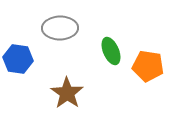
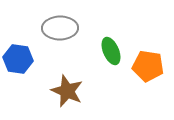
brown star: moved 2 px up; rotated 12 degrees counterclockwise
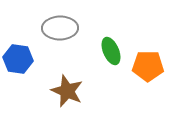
orange pentagon: rotated 8 degrees counterclockwise
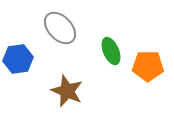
gray ellipse: rotated 48 degrees clockwise
blue hexagon: rotated 16 degrees counterclockwise
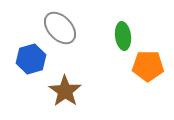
green ellipse: moved 12 px right, 15 px up; rotated 16 degrees clockwise
blue hexagon: moved 13 px right; rotated 8 degrees counterclockwise
brown star: moved 2 px left; rotated 12 degrees clockwise
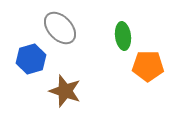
brown star: rotated 16 degrees counterclockwise
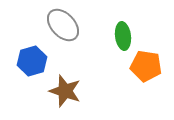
gray ellipse: moved 3 px right, 3 px up
blue hexagon: moved 1 px right, 2 px down
orange pentagon: moved 2 px left; rotated 8 degrees clockwise
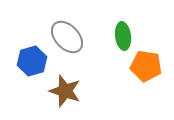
gray ellipse: moved 4 px right, 12 px down
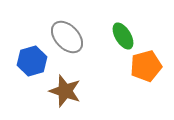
green ellipse: rotated 24 degrees counterclockwise
orange pentagon: rotated 24 degrees counterclockwise
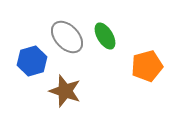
green ellipse: moved 18 px left
orange pentagon: moved 1 px right
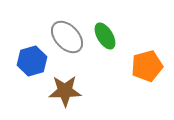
brown star: rotated 20 degrees counterclockwise
